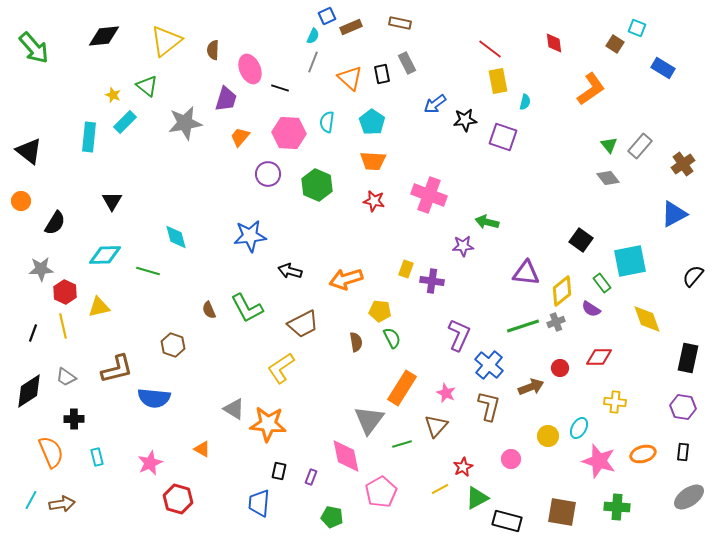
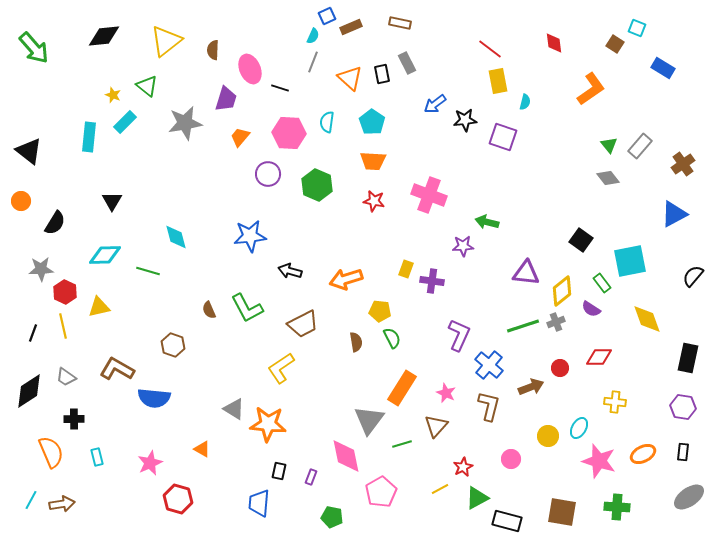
brown L-shape at (117, 369): rotated 136 degrees counterclockwise
orange ellipse at (643, 454): rotated 10 degrees counterclockwise
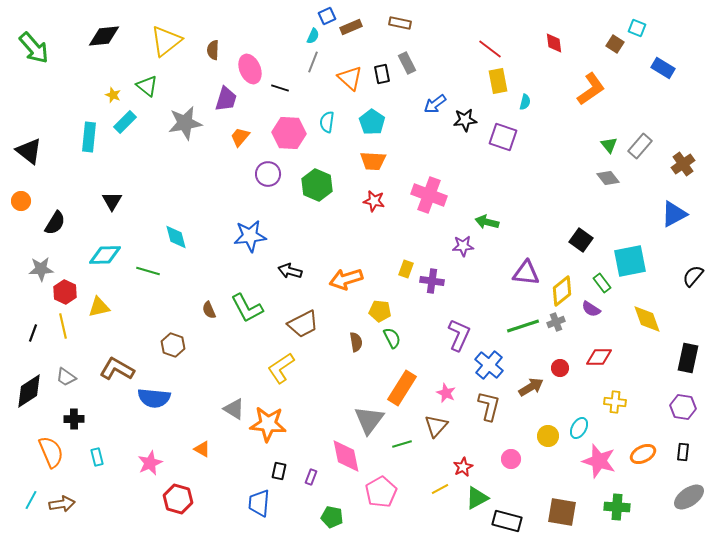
brown arrow at (531, 387): rotated 10 degrees counterclockwise
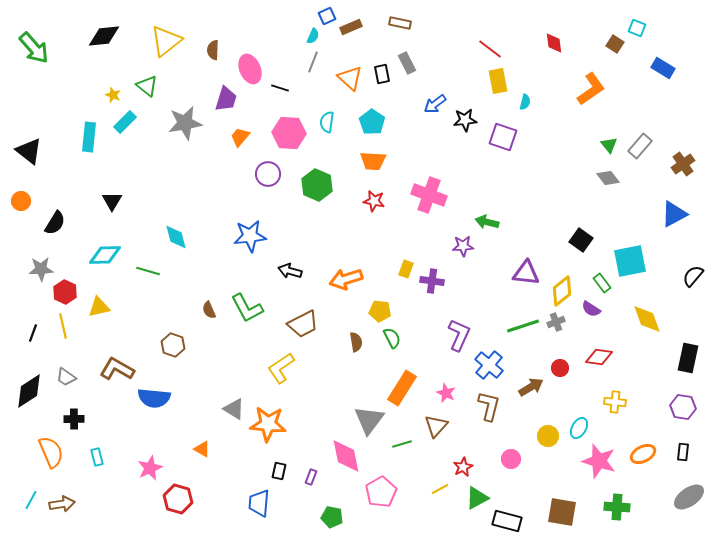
red diamond at (599, 357): rotated 8 degrees clockwise
pink star at (150, 463): moved 5 px down
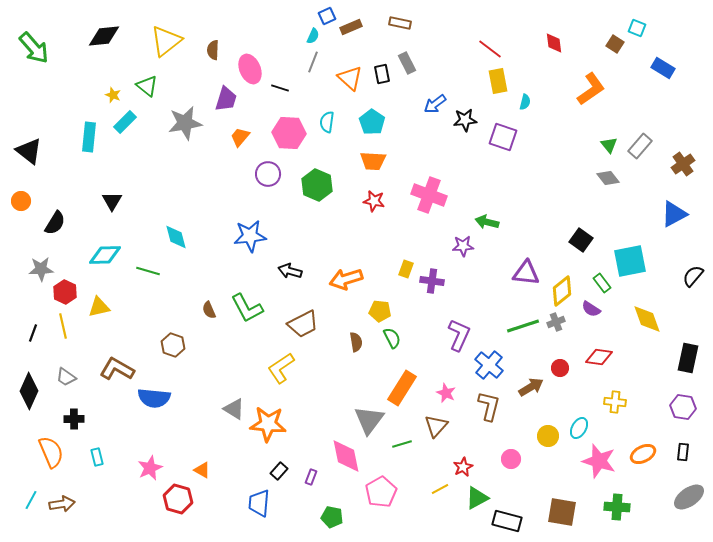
black diamond at (29, 391): rotated 33 degrees counterclockwise
orange triangle at (202, 449): moved 21 px down
black rectangle at (279, 471): rotated 30 degrees clockwise
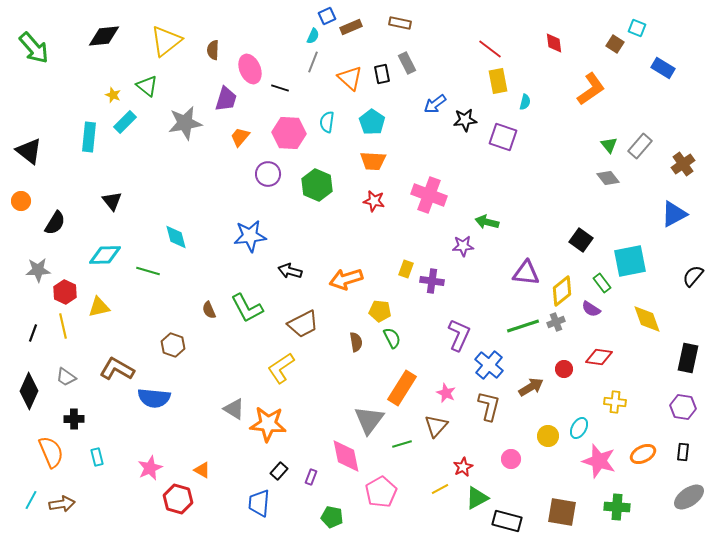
black triangle at (112, 201): rotated 10 degrees counterclockwise
gray star at (41, 269): moved 3 px left, 1 px down
red circle at (560, 368): moved 4 px right, 1 px down
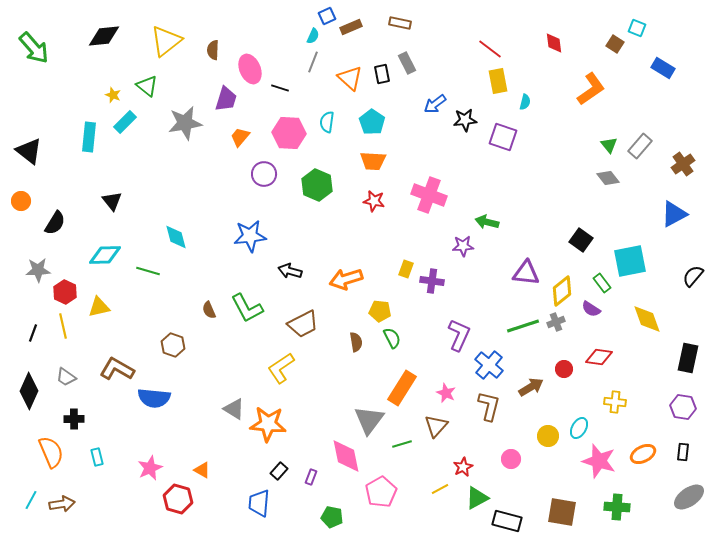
purple circle at (268, 174): moved 4 px left
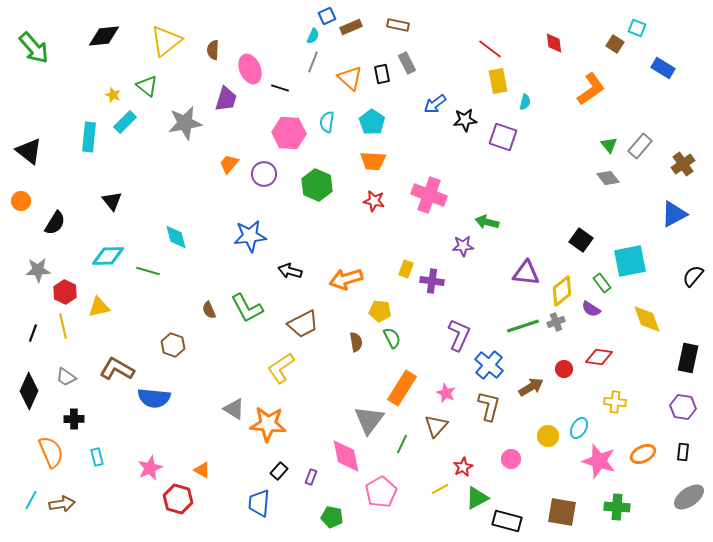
brown rectangle at (400, 23): moved 2 px left, 2 px down
orange trapezoid at (240, 137): moved 11 px left, 27 px down
cyan diamond at (105, 255): moved 3 px right, 1 px down
green line at (402, 444): rotated 48 degrees counterclockwise
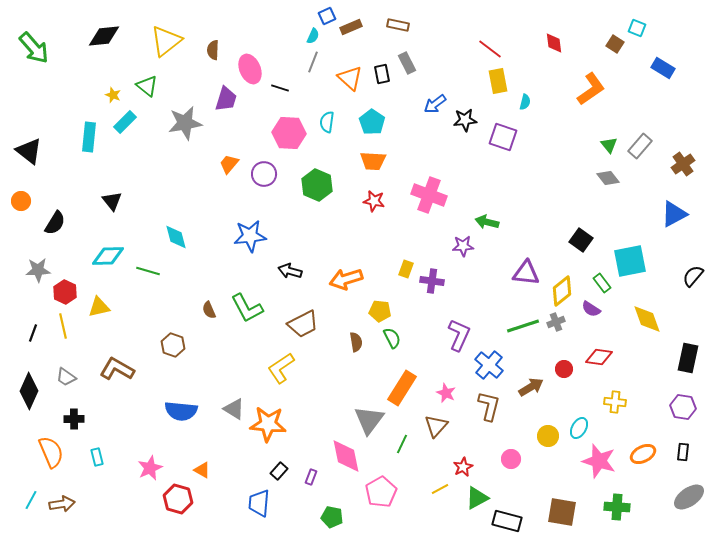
blue semicircle at (154, 398): moved 27 px right, 13 px down
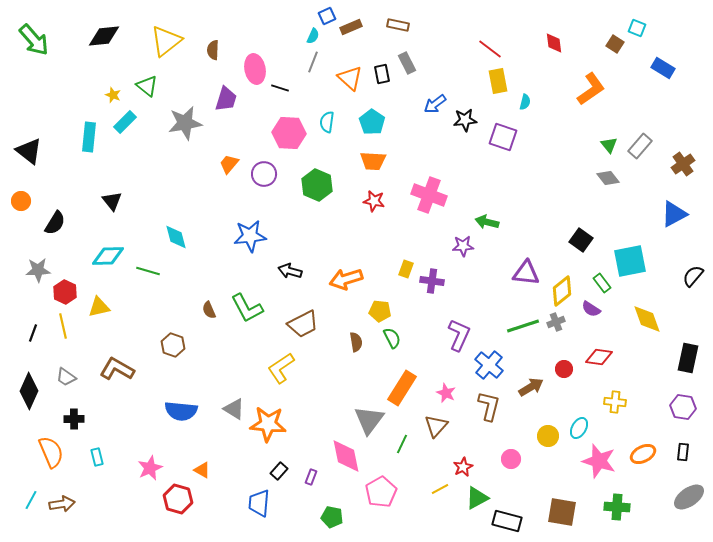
green arrow at (34, 48): moved 8 px up
pink ellipse at (250, 69): moved 5 px right; rotated 12 degrees clockwise
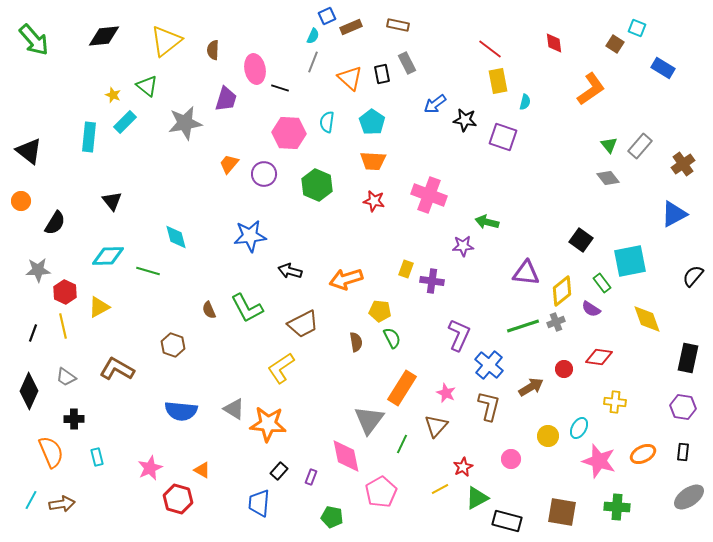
black star at (465, 120): rotated 15 degrees clockwise
yellow triangle at (99, 307): rotated 15 degrees counterclockwise
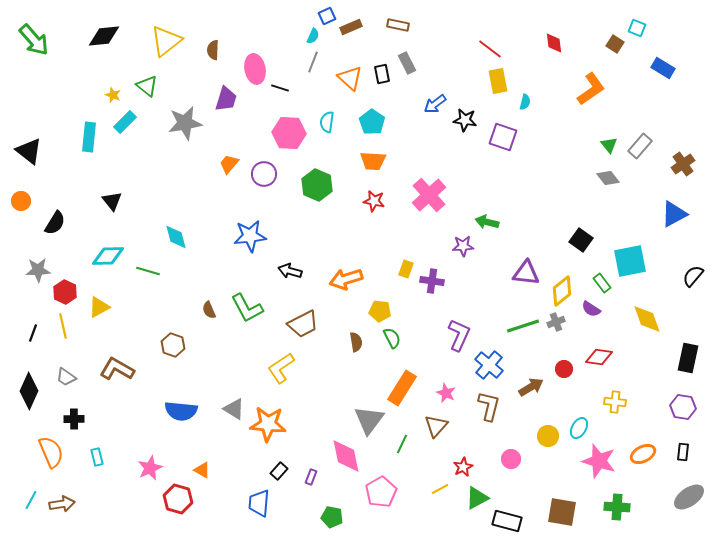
pink cross at (429, 195): rotated 28 degrees clockwise
